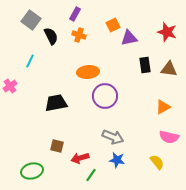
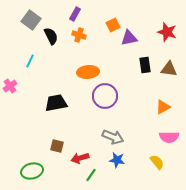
pink semicircle: rotated 12 degrees counterclockwise
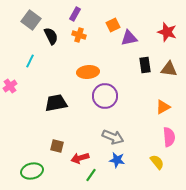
pink semicircle: rotated 96 degrees counterclockwise
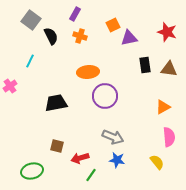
orange cross: moved 1 px right, 1 px down
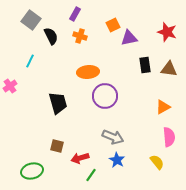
black trapezoid: moved 2 px right; rotated 85 degrees clockwise
blue star: rotated 21 degrees clockwise
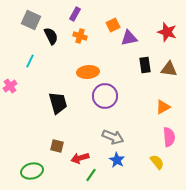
gray square: rotated 12 degrees counterclockwise
